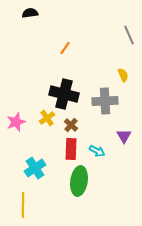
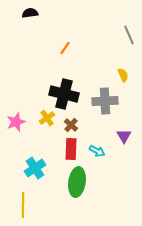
green ellipse: moved 2 px left, 1 px down
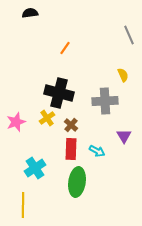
black cross: moved 5 px left, 1 px up
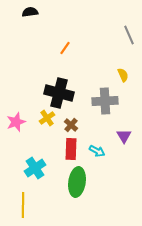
black semicircle: moved 1 px up
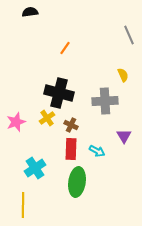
brown cross: rotated 16 degrees counterclockwise
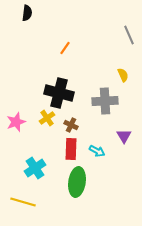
black semicircle: moved 3 px left, 1 px down; rotated 105 degrees clockwise
yellow line: moved 3 px up; rotated 75 degrees counterclockwise
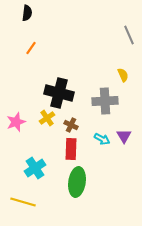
orange line: moved 34 px left
cyan arrow: moved 5 px right, 12 px up
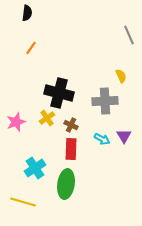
yellow semicircle: moved 2 px left, 1 px down
green ellipse: moved 11 px left, 2 px down
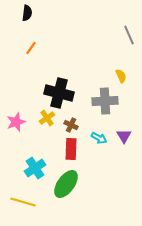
cyan arrow: moved 3 px left, 1 px up
green ellipse: rotated 28 degrees clockwise
